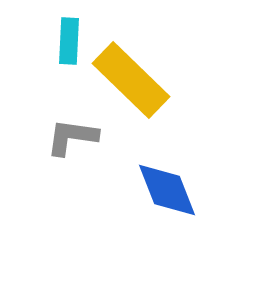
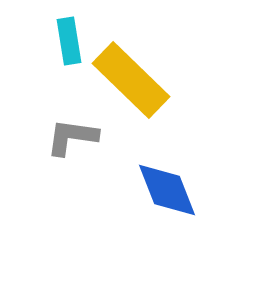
cyan rectangle: rotated 12 degrees counterclockwise
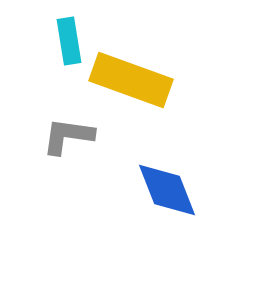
yellow rectangle: rotated 24 degrees counterclockwise
gray L-shape: moved 4 px left, 1 px up
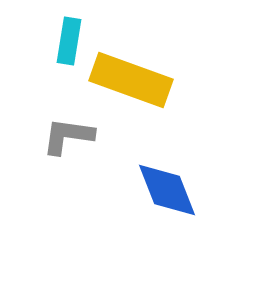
cyan rectangle: rotated 18 degrees clockwise
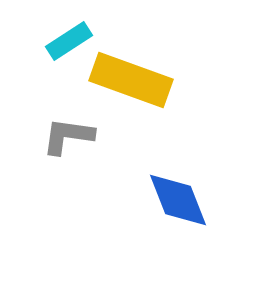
cyan rectangle: rotated 48 degrees clockwise
blue diamond: moved 11 px right, 10 px down
